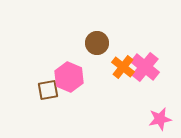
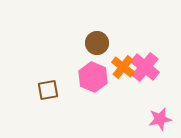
pink hexagon: moved 24 px right
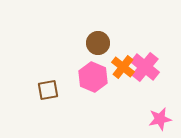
brown circle: moved 1 px right
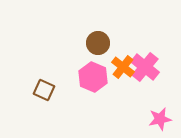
brown square: moved 4 px left; rotated 35 degrees clockwise
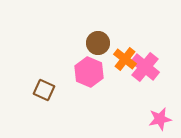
orange cross: moved 2 px right, 8 px up
pink hexagon: moved 4 px left, 5 px up
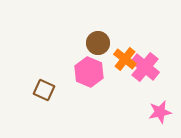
pink star: moved 7 px up
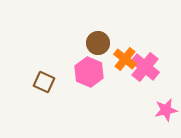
brown square: moved 8 px up
pink star: moved 6 px right, 2 px up
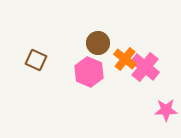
brown square: moved 8 px left, 22 px up
pink star: rotated 10 degrees clockwise
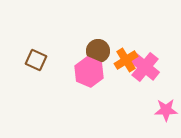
brown circle: moved 8 px down
orange cross: moved 1 px right, 1 px down; rotated 20 degrees clockwise
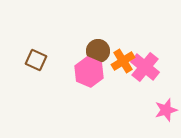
orange cross: moved 3 px left, 1 px down
pink star: rotated 15 degrees counterclockwise
